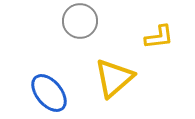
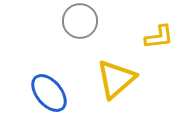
yellow triangle: moved 2 px right, 1 px down
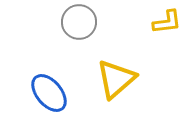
gray circle: moved 1 px left, 1 px down
yellow L-shape: moved 8 px right, 15 px up
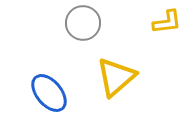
gray circle: moved 4 px right, 1 px down
yellow triangle: moved 2 px up
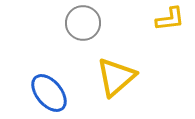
yellow L-shape: moved 3 px right, 3 px up
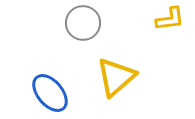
blue ellipse: moved 1 px right
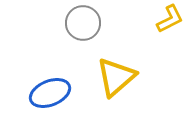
yellow L-shape: rotated 20 degrees counterclockwise
blue ellipse: rotated 72 degrees counterclockwise
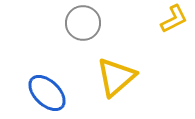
yellow L-shape: moved 4 px right
blue ellipse: moved 3 px left; rotated 66 degrees clockwise
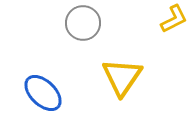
yellow triangle: moved 6 px right; rotated 15 degrees counterclockwise
blue ellipse: moved 4 px left
